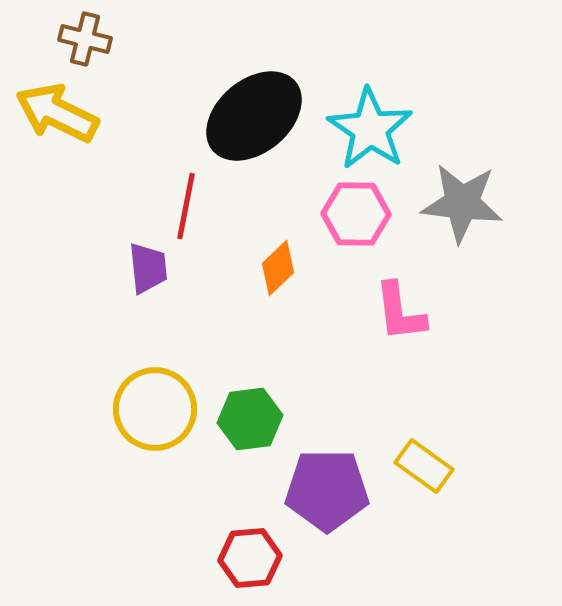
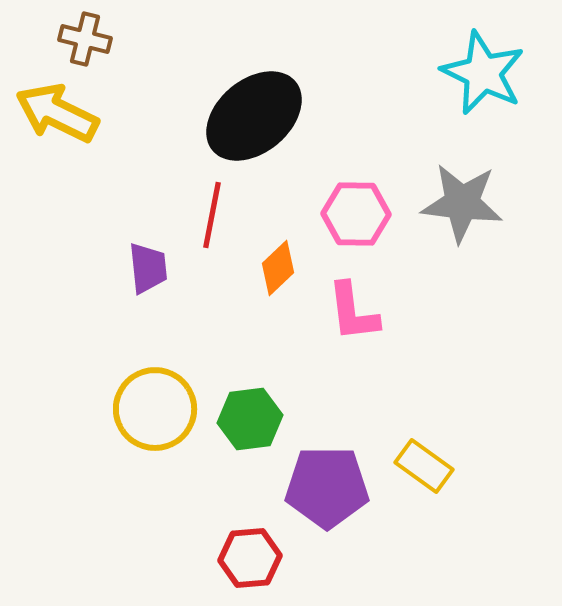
cyan star: moved 113 px right, 56 px up; rotated 8 degrees counterclockwise
red line: moved 26 px right, 9 px down
pink L-shape: moved 47 px left
purple pentagon: moved 3 px up
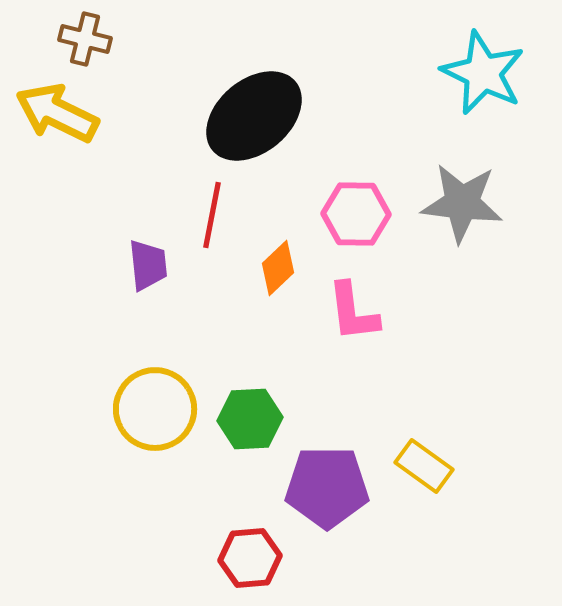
purple trapezoid: moved 3 px up
green hexagon: rotated 4 degrees clockwise
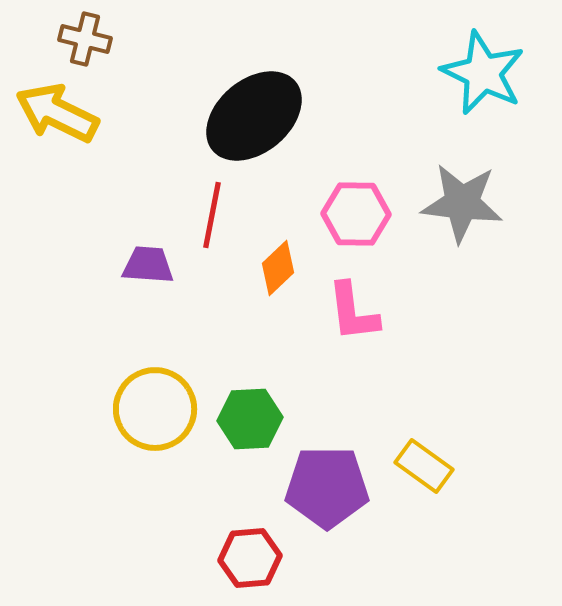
purple trapezoid: rotated 80 degrees counterclockwise
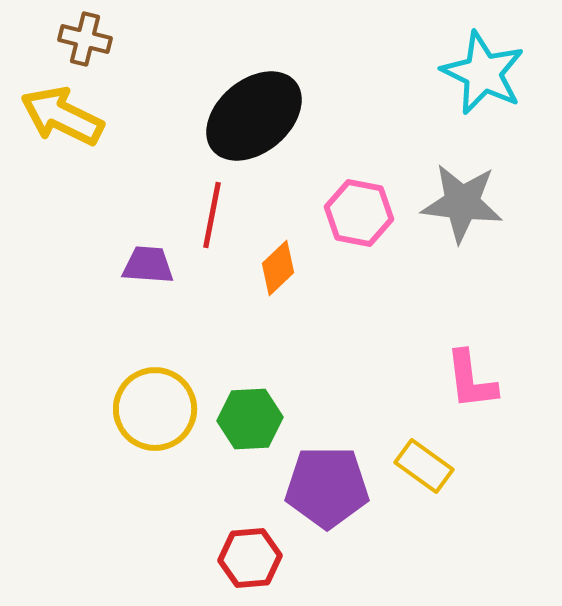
yellow arrow: moved 5 px right, 3 px down
pink hexagon: moved 3 px right, 1 px up; rotated 10 degrees clockwise
pink L-shape: moved 118 px right, 68 px down
